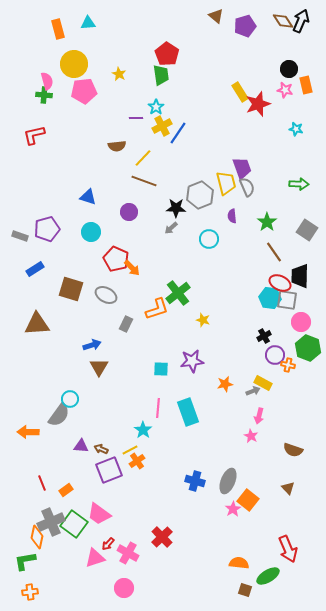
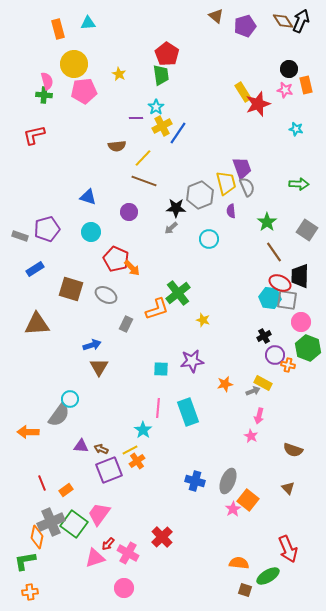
yellow rectangle at (240, 92): moved 3 px right
purple semicircle at (232, 216): moved 1 px left, 5 px up
pink trapezoid at (99, 514): rotated 90 degrees clockwise
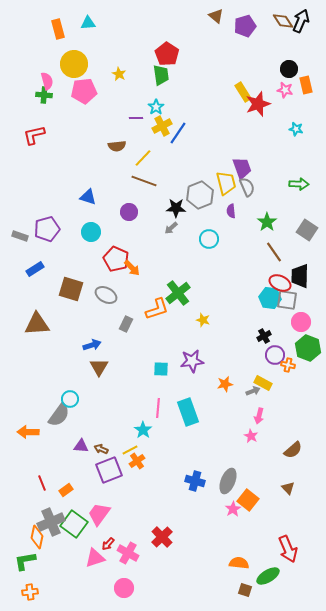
brown semicircle at (293, 450): rotated 60 degrees counterclockwise
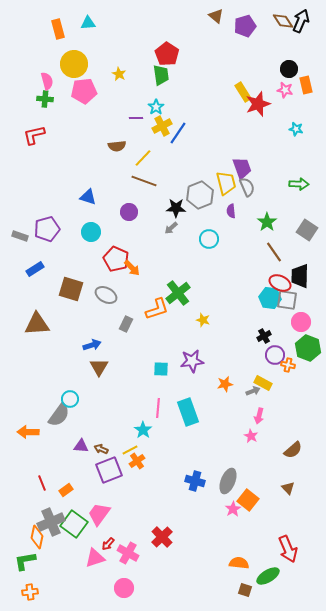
green cross at (44, 95): moved 1 px right, 4 px down
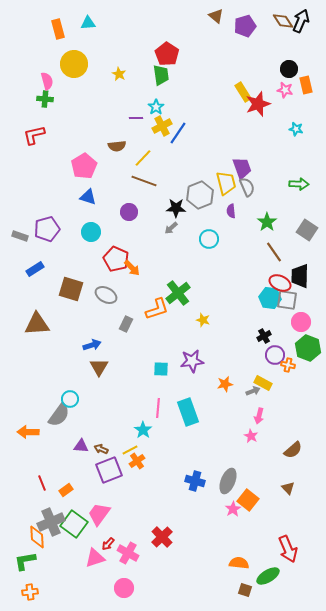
pink pentagon at (84, 91): moved 75 px down; rotated 25 degrees counterclockwise
orange diamond at (37, 537): rotated 15 degrees counterclockwise
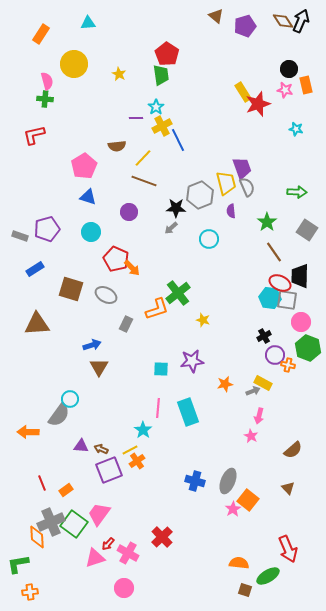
orange rectangle at (58, 29): moved 17 px left, 5 px down; rotated 48 degrees clockwise
blue line at (178, 133): moved 7 px down; rotated 60 degrees counterclockwise
green arrow at (299, 184): moved 2 px left, 8 px down
green L-shape at (25, 561): moved 7 px left, 3 px down
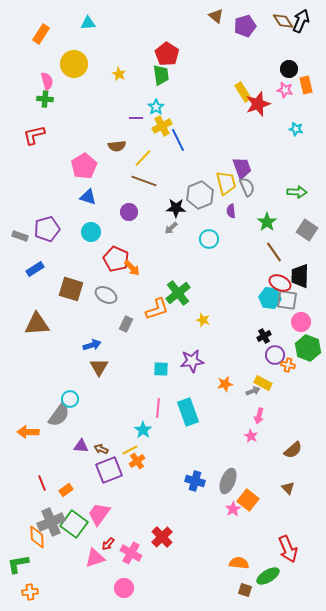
pink cross at (128, 553): moved 3 px right
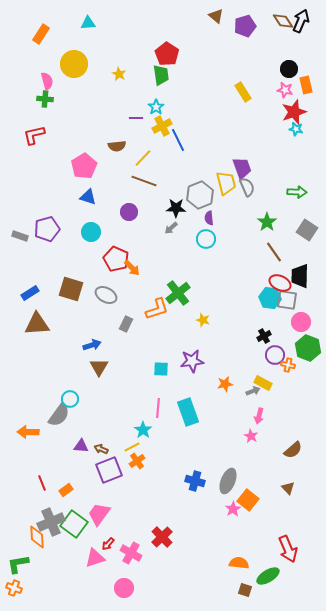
red star at (258, 104): moved 36 px right, 8 px down
purple semicircle at (231, 211): moved 22 px left, 7 px down
cyan circle at (209, 239): moved 3 px left
blue rectangle at (35, 269): moved 5 px left, 24 px down
yellow line at (130, 450): moved 2 px right, 3 px up
orange cross at (30, 592): moved 16 px left, 4 px up; rotated 28 degrees clockwise
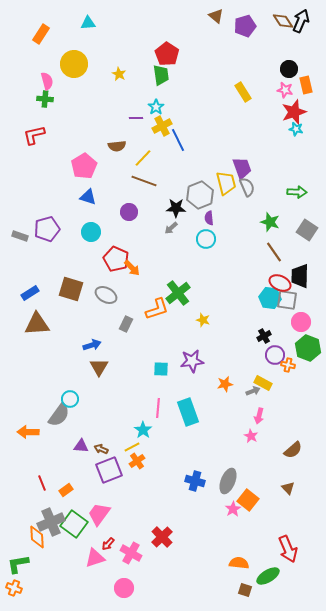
green star at (267, 222): moved 3 px right; rotated 18 degrees counterclockwise
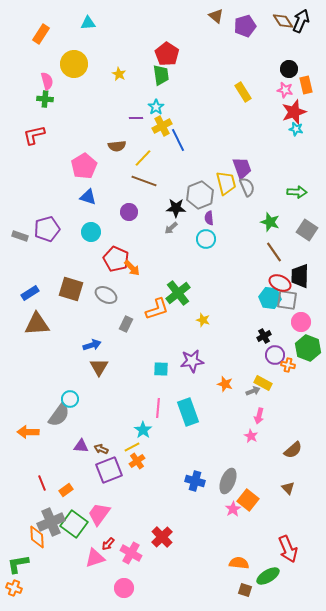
orange star at (225, 384): rotated 28 degrees clockwise
